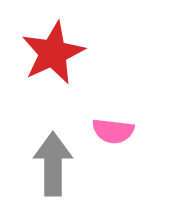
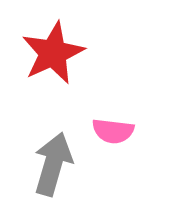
gray arrow: rotated 16 degrees clockwise
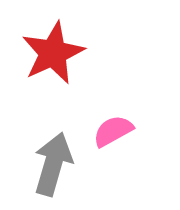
pink semicircle: rotated 144 degrees clockwise
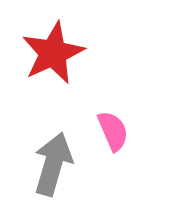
pink semicircle: rotated 96 degrees clockwise
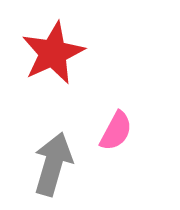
pink semicircle: moved 3 px right; rotated 51 degrees clockwise
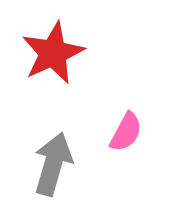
pink semicircle: moved 10 px right, 1 px down
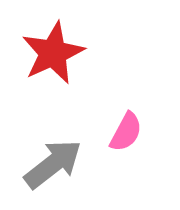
gray arrow: rotated 36 degrees clockwise
